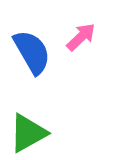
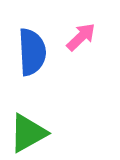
blue semicircle: rotated 27 degrees clockwise
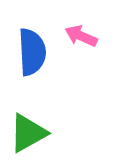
pink arrow: moved 1 px up; rotated 112 degrees counterclockwise
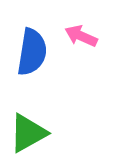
blue semicircle: rotated 12 degrees clockwise
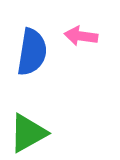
pink arrow: rotated 16 degrees counterclockwise
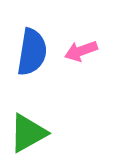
pink arrow: moved 15 px down; rotated 28 degrees counterclockwise
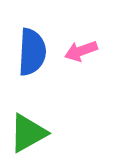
blue semicircle: rotated 6 degrees counterclockwise
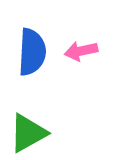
pink arrow: rotated 8 degrees clockwise
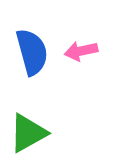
blue semicircle: rotated 18 degrees counterclockwise
